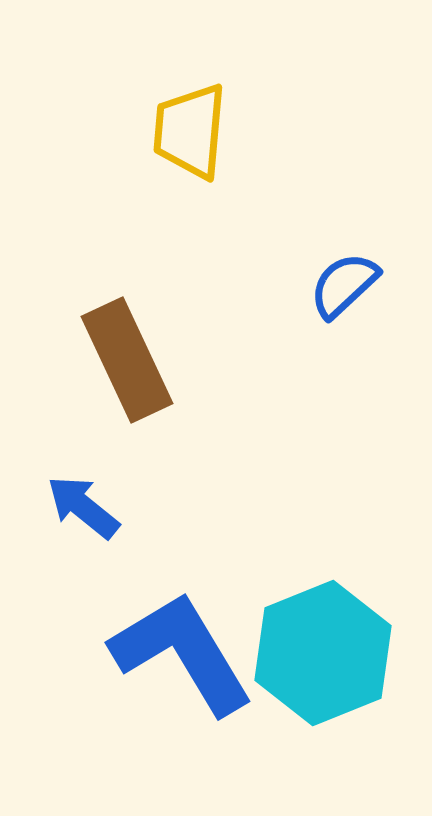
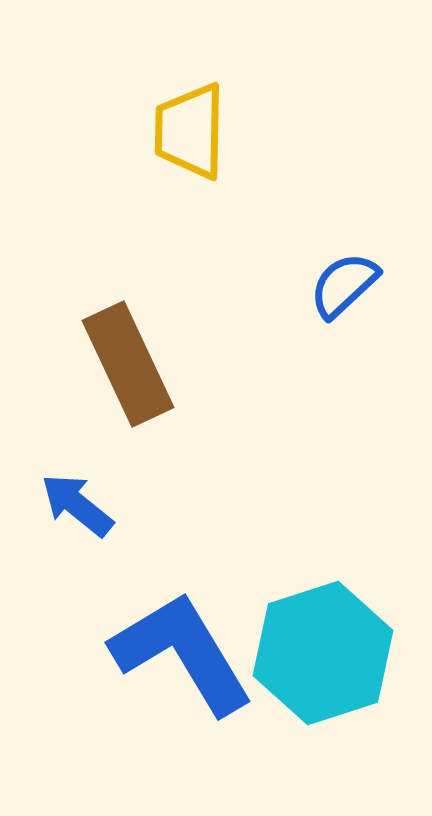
yellow trapezoid: rotated 4 degrees counterclockwise
brown rectangle: moved 1 px right, 4 px down
blue arrow: moved 6 px left, 2 px up
cyan hexagon: rotated 4 degrees clockwise
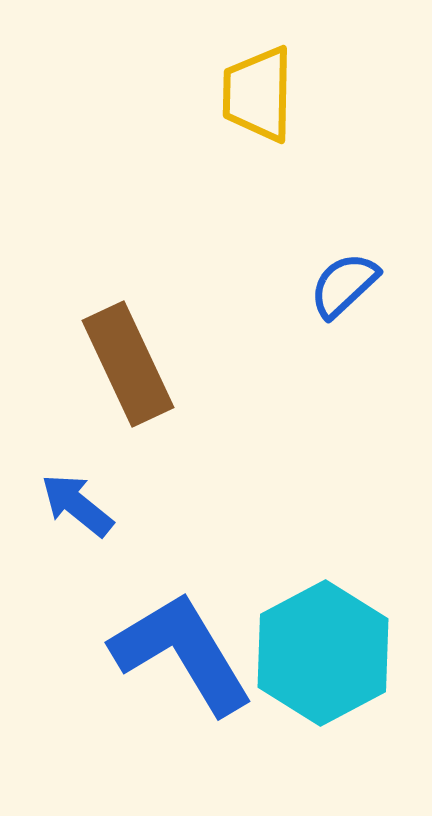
yellow trapezoid: moved 68 px right, 37 px up
cyan hexagon: rotated 10 degrees counterclockwise
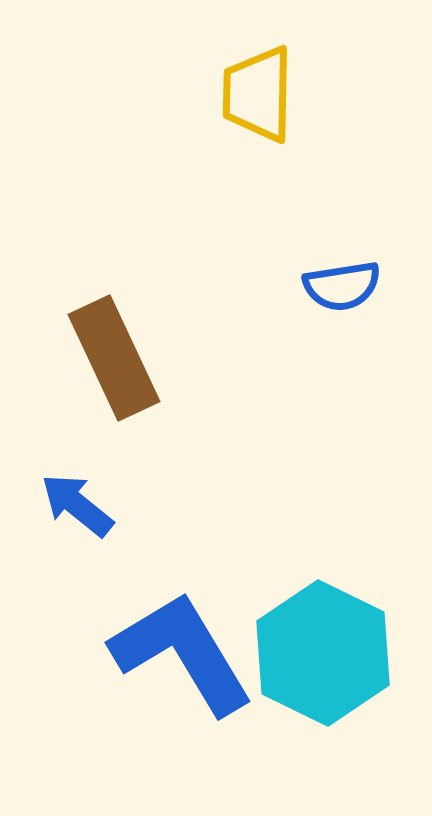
blue semicircle: moved 2 px left, 1 px down; rotated 146 degrees counterclockwise
brown rectangle: moved 14 px left, 6 px up
cyan hexagon: rotated 6 degrees counterclockwise
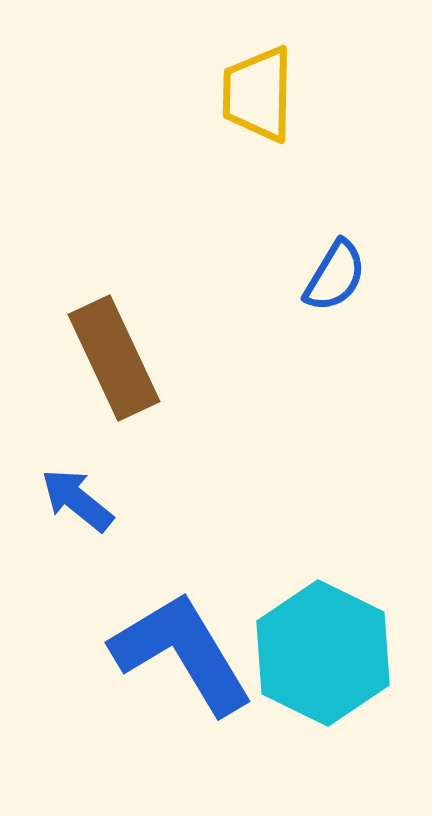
blue semicircle: moved 7 px left, 10 px up; rotated 50 degrees counterclockwise
blue arrow: moved 5 px up
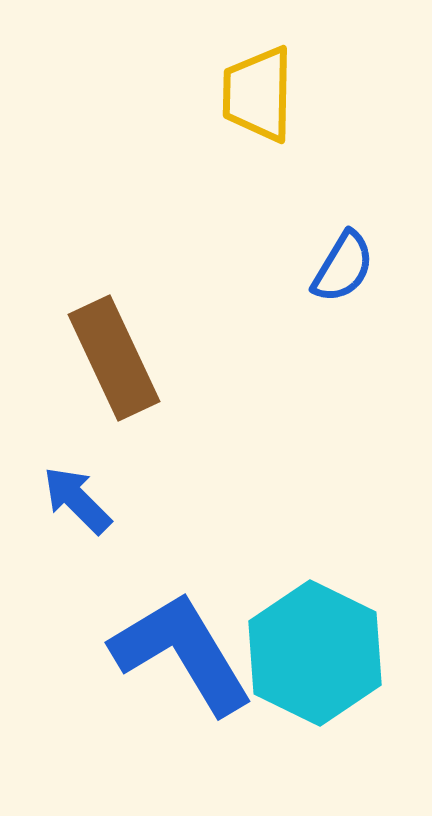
blue semicircle: moved 8 px right, 9 px up
blue arrow: rotated 6 degrees clockwise
cyan hexagon: moved 8 px left
